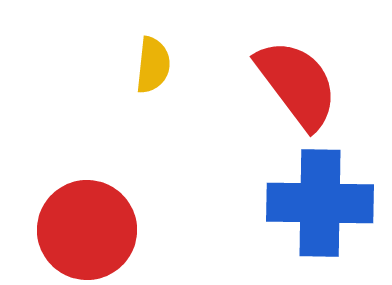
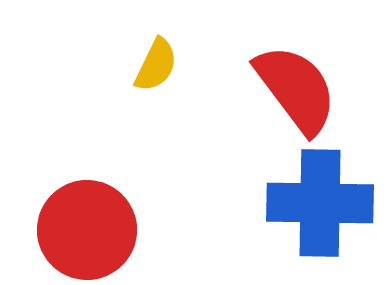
yellow semicircle: moved 3 px right; rotated 20 degrees clockwise
red semicircle: moved 1 px left, 5 px down
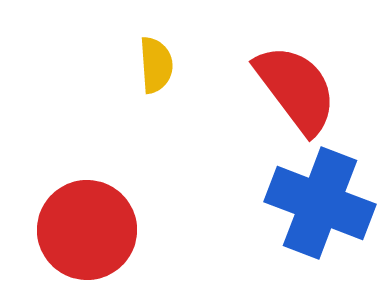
yellow semicircle: rotated 30 degrees counterclockwise
blue cross: rotated 20 degrees clockwise
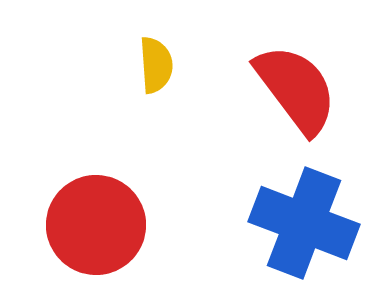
blue cross: moved 16 px left, 20 px down
red circle: moved 9 px right, 5 px up
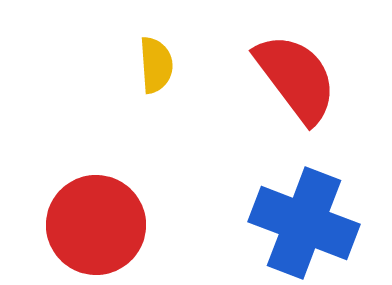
red semicircle: moved 11 px up
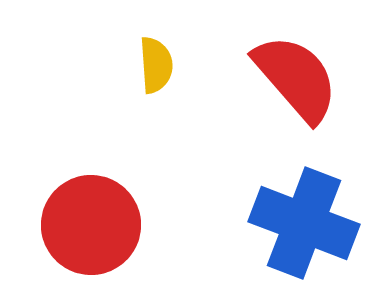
red semicircle: rotated 4 degrees counterclockwise
red circle: moved 5 px left
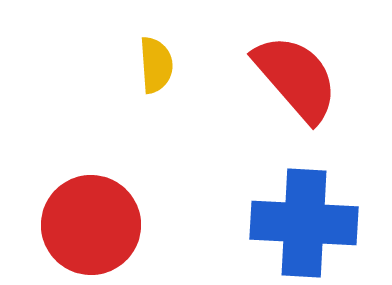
blue cross: rotated 18 degrees counterclockwise
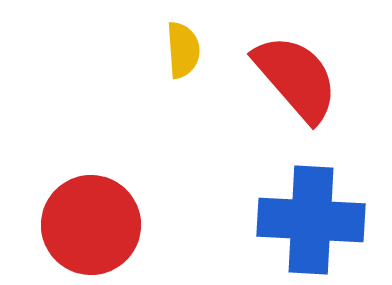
yellow semicircle: moved 27 px right, 15 px up
blue cross: moved 7 px right, 3 px up
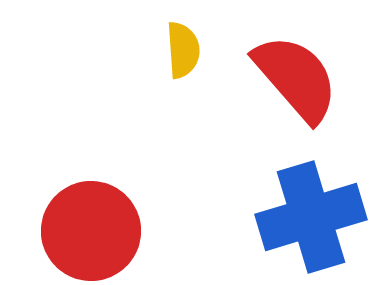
blue cross: moved 3 px up; rotated 20 degrees counterclockwise
red circle: moved 6 px down
